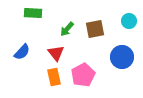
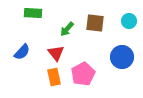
brown square: moved 6 px up; rotated 18 degrees clockwise
pink pentagon: moved 1 px up
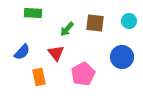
orange rectangle: moved 15 px left
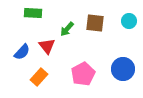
red triangle: moved 9 px left, 7 px up
blue circle: moved 1 px right, 12 px down
orange rectangle: rotated 54 degrees clockwise
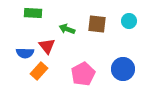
brown square: moved 2 px right, 1 px down
green arrow: rotated 70 degrees clockwise
blue semicircle: moved 3 px right, 1 px down; rotated 48 degrees clockwise
orange rectangle: moved 6 px up
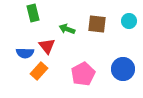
green rectangle: rotated 72 degrees clockwise
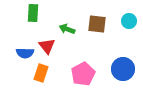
green rectangle: rotated 18 degrees clockwise
orange rectangle: moved 2 px right, 2 px down; rotated 24 degrees counterclockwise
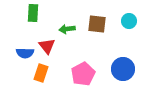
green arrow: rotated 28 degrees counterclockwise
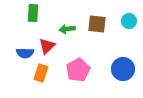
red triangle: rotated 24 degrees clockwise
pink pentagon: moved 5 px left, 4 px up
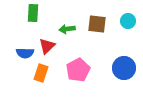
cyan circle: moved 1 px left
blue circle: moved 1 px right, 1 px up
